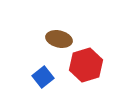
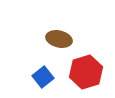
red hexagon: moved 7 px down
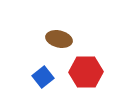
red hexagon: rotated 16 degrees clockwise
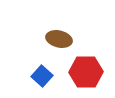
blue square: moved 1 px left, 1 px up; rotated 10 degrees counterclockwise
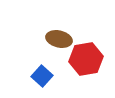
red hexagon: moved 13 px up; rotated 8 degrees counterclockwise
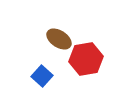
brown ellipse: rotated 20 degrees clockwise
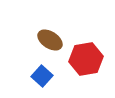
brown ellipse: moved 9 px left, 1 px down
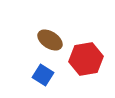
blue square: moved 1 px right, 1 px up; rotated 10 degrees counterclockwise
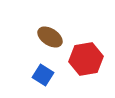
brown ellipse: moved 3 px up
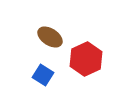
red hexagon: rotated 16 degrees counterclockwise
